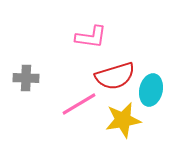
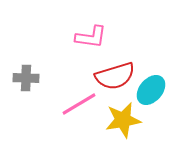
cyan ellipse: rotated 28 degrees clockwise
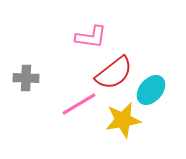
red semicircle: moved 1 px left, 3 px up; rotated 21 degrees counterclockwise
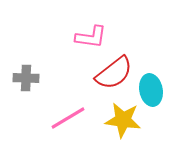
cyan ellipse: rotated 52 degrees counterclockwise
pink line: moved 11 px left, 14 px down
yellow star: rotated 18 degrees clockwise
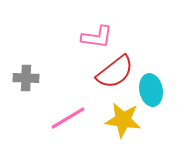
pink L-shape: moved 6 px right
red semicircle: moved 1 px right, 1 px up
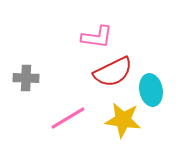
red semicircle: moved 2 px left; rotated 12 degrees clockwise
